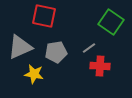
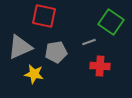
gray line: moved 6 px up; rotated 16 degrees clockwise
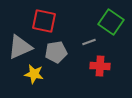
red square: moved 5 px down
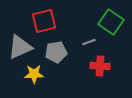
red square: rotated 25 degrees counterclockwise
yellow star: rotated 12 degrees counterclockwise
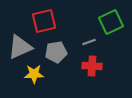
green square: rotated 30 degrees clockwise
red cross: moved 8 px left
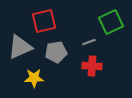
yellow star: moved 4 px down
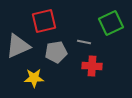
green square: moved 1 px down
gray line: moved 5 px left; rotated 32 degrees clockwise
gray triangle: moved 2 px left, 1 px up
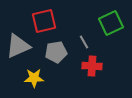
gray line: rotated 48 degrees clockwise
